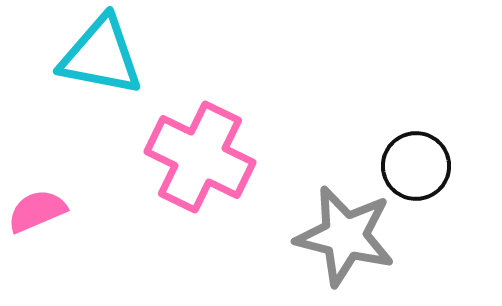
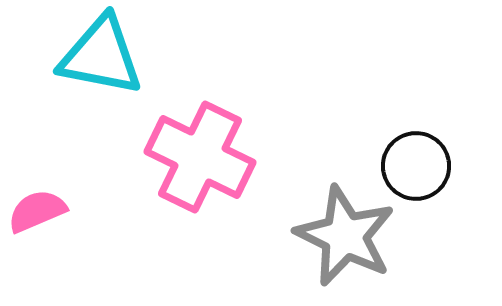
gray star: rotated 12 degrees clockwise
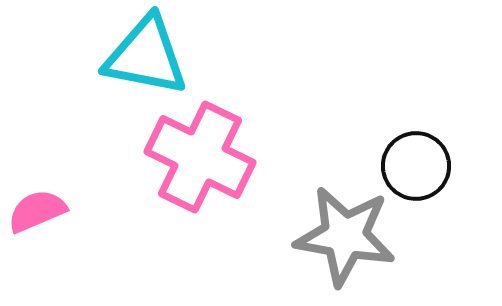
cyan triangle: moved 45 px right
gray star: rotated 16 degrees counterclockwise
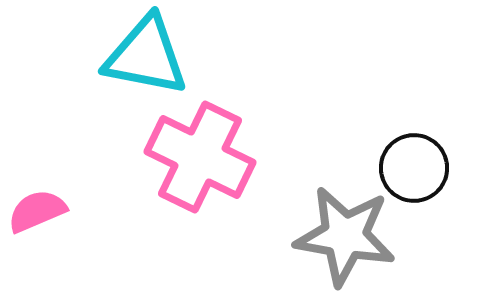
black circle: moved 2 px left, 2 px down
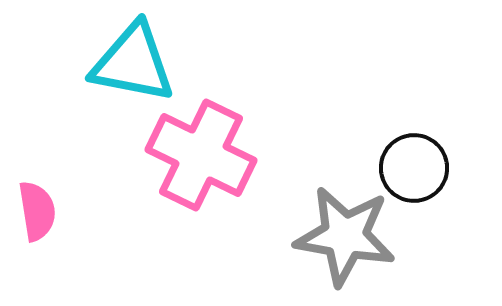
cyan triangle: moved 13 px left, 7 px down
pink cross: moved 1 px right, 2 px up
pink semicircle: rotated 104 degrees clockwise
